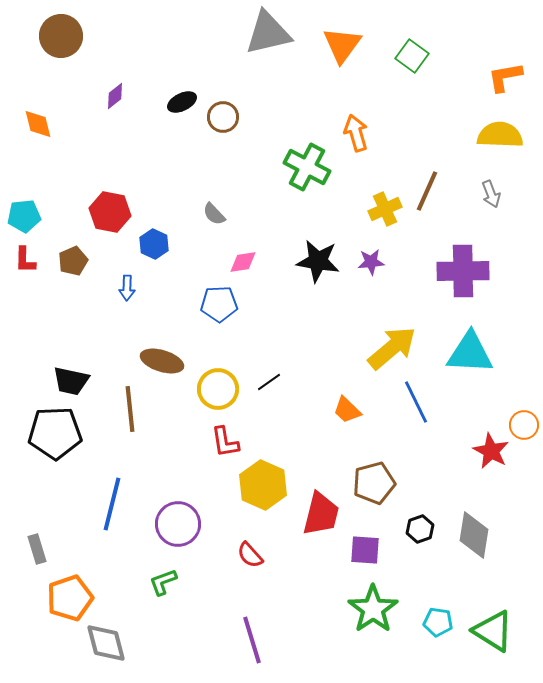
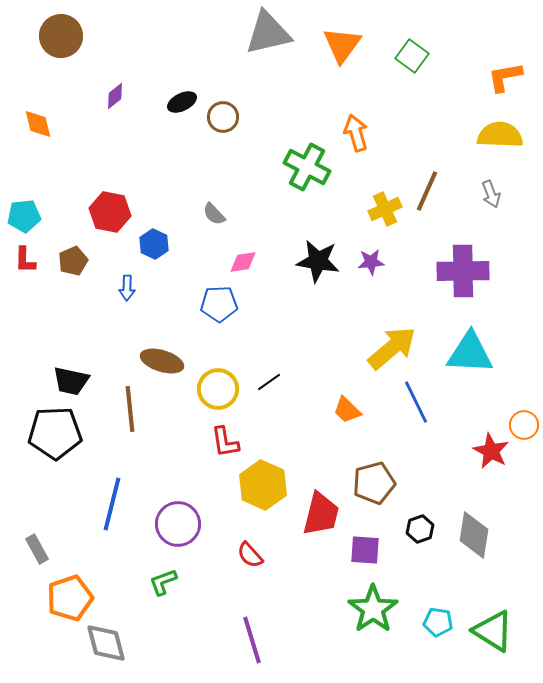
gray rectangle at (37, 549): rotated 12 degrees counterclockwise
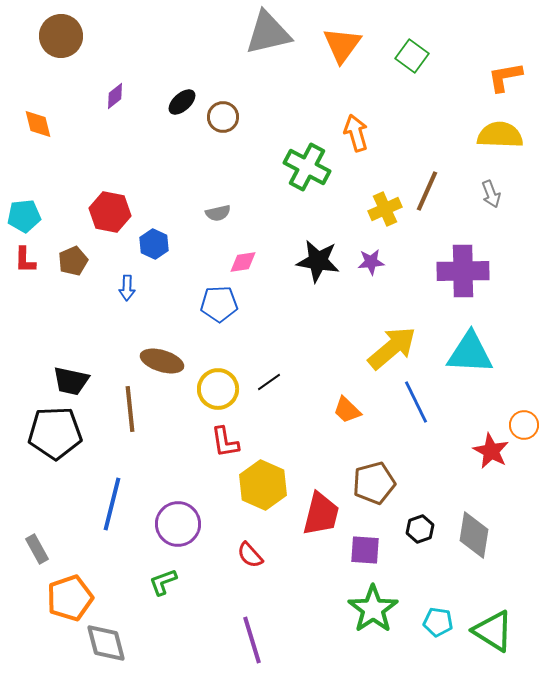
black ellipse at (182, 102): rotated 16 degrees counterclockwise
gray semicircle at (214, 214): moved 4 px right, 1 px up; rotated 60 degrees counterclockwise
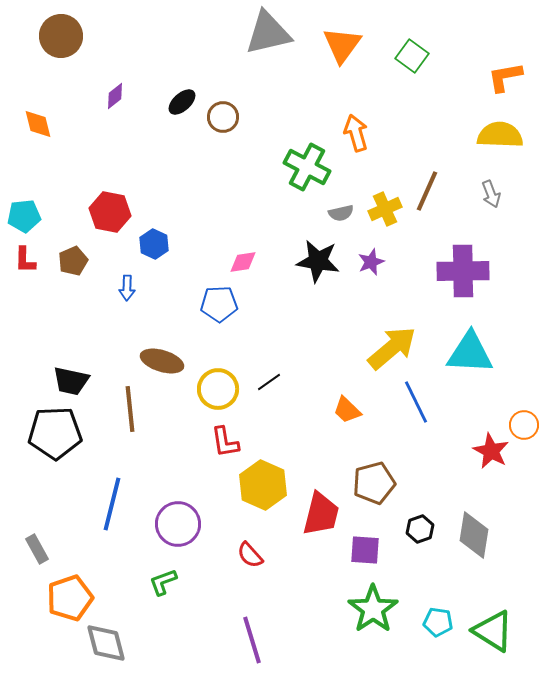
gray semicircle at (218, 213): moved 123 px right
purple star at (371, 262): rotated 16 degrees counterclockwise
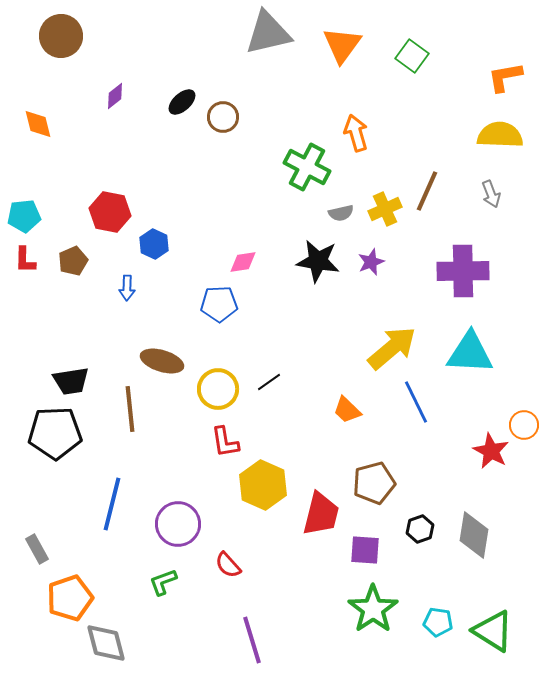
black trapezoid at (71, 381): rotated 21 degrees counterclockwise
red semicircle at (250, 555): moved 22 px left, 10 px down
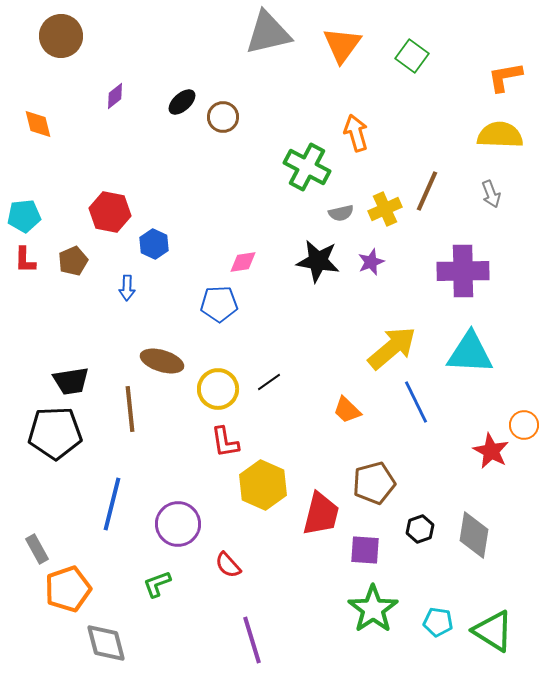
green L-shape at (163, 582): moved 6 px left, 2 px down
orange pentagon at (70, 598): moved 2 px left, 9 px up
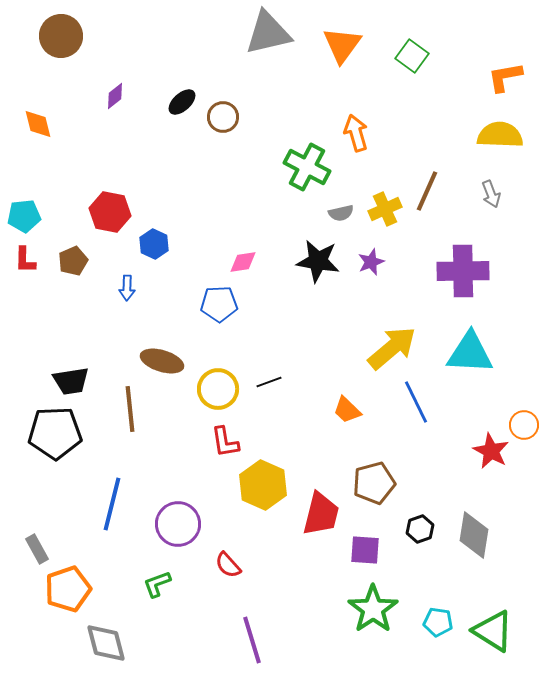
black line at (269, 382): rotated 15 degrees clockwise
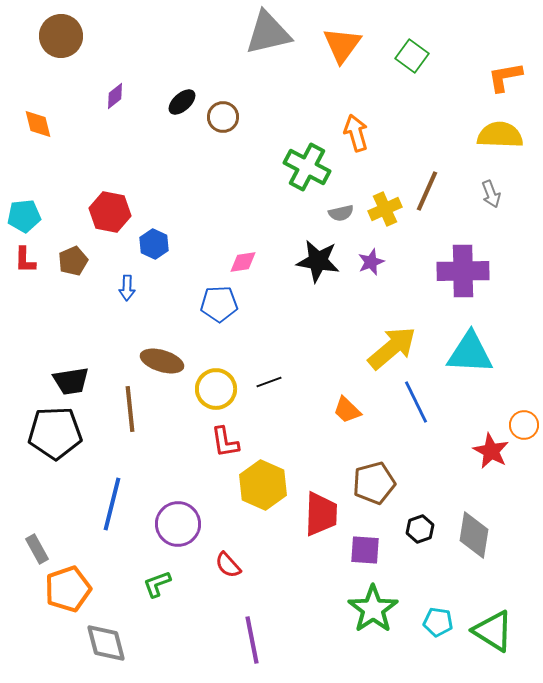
yellow circle at (218, 389): moved 2 px left
red trapezoid at (321, 514): rotated 12 degrees counterclockwise
purple line at (252, 640): rotated 6 degrees clockwise
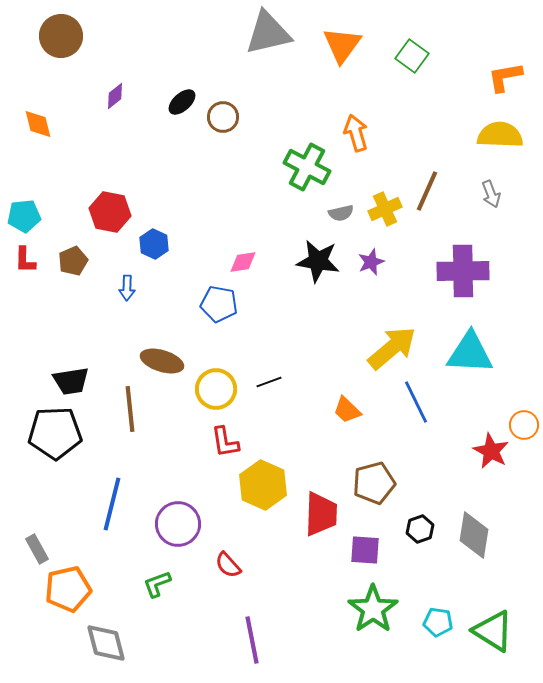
blue pentagon at (219, 304): rotated 12 degrees clockwise
orange pentagon at (68, 589): rotated 6 degrees clockwise
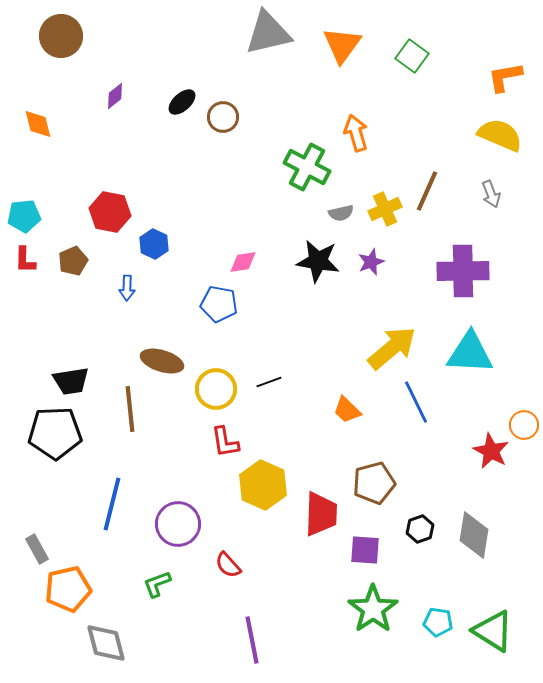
yellow semicircle at (500, 135): rotated 21 degrees clockwise
